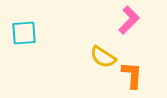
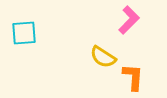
orange L-shape: moved 1 px right, 2 px down
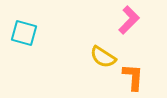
cyan square: rotated 20 degrees clockwise
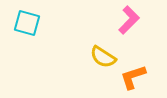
cyan square: moved 3 px right, 10 px up
orange L-shape: rotated 112 degrees counterclockwise
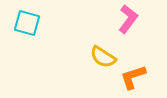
pink L-shape: moved 1 px left, 1 px up; rotated 8 degrees counterclockwise
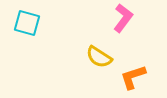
pink L-shape: moved 5 px left, 1 px up
yellow semicircle: moved 4 px left
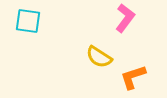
pink L-shape: moved 2 px right
cyan square: moved 1 px right, 2 px up; rotated 8 degrees counterclockwise
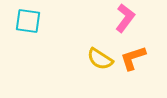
yellow semicircle: moved 1 px right, 2 px down
orange L-shape: moved 19 px up
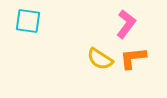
pink L-shape: moved 1 px right, 6 px down
orange L-shape: rotated 12 degrees clockwise
